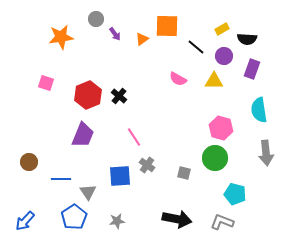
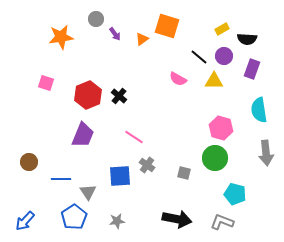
orange square: rotated 15 degrees clockwise
black line: moved 3 px right, 10 px down
pink line: rotated 24 degrees counterclockwise
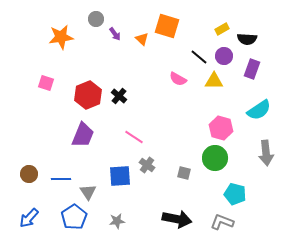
orange triangle: rotated 40 degrees counterclockwise
cyan semicircle: rotated 115 degrees counterclockwise
brown circle: moved 12 px down
blue arrow: moved 4 px right, 3 px up
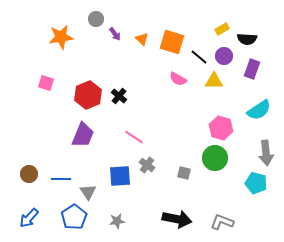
orange square: moved 5 px right, 16 px down
cyan pentagon: moved 21 px right, 11 px up
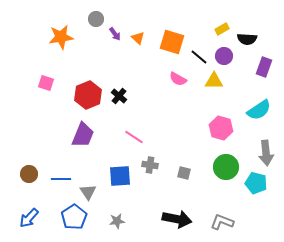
orange triangle: moved 4 px left, 1 px up
purple rectangle: moved 12 px right, 2 px up
green circle: moved 11 px right, 9 px down
gray cross: moved 3 px right; rotated 28 degrees counterclockwise
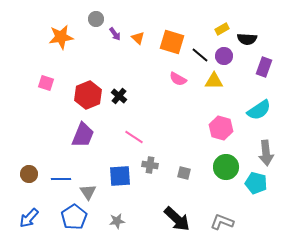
black line: moved 1 px right, 2 px up
black arrow: rotated 32 degrees clockwise
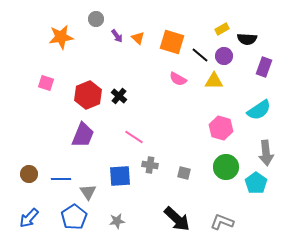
purple arrow: moved 2 px right, 2 px down
cyan pentagon: rotated 20 degrees clockwise
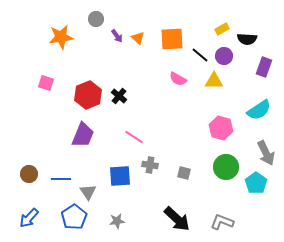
orange square: moved 3 px up; rotated 20 degrees counterclockwise
gray arrow: rotated 20 degrees counterclockwise
